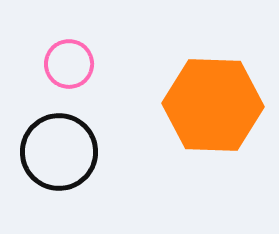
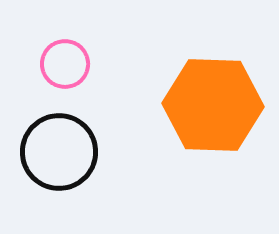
pink circle: moved 4 px left
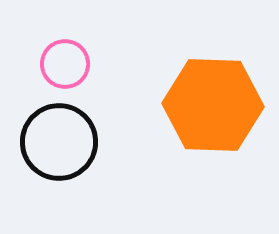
black circle: moved 10 px up
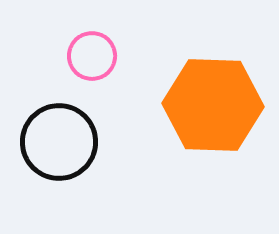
pink circle: moved 27 px right, 8 px up
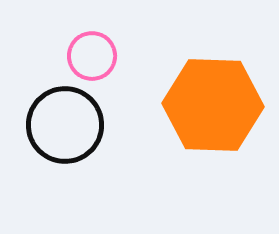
black circle: moved 6 px right, 17 px up
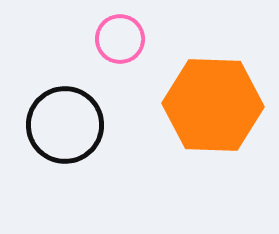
pink circle: moved 28 px right, 17 px up
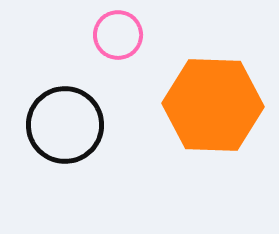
pink circle: moved 2 px left, 4 px up
